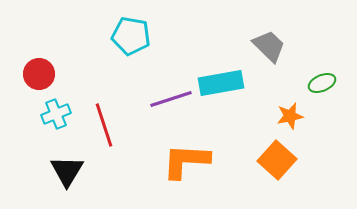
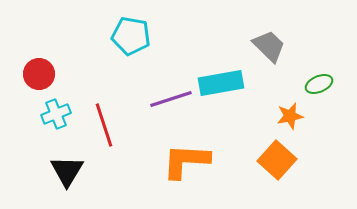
green ellipse: moved 3 px left, 1 px down
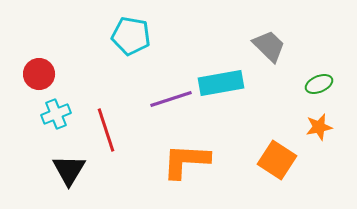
orange star: moved 29 px right, 11 px down
red line: moved 2 px right, 5 px down
orange square: rotated 9 degrees counterclockwise
black triangle: moved 2 px right, 1 px up
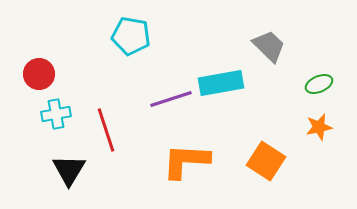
cyan cross: rotated 12 degrees clockwise
orange square: moved 11 px left, 1 px down
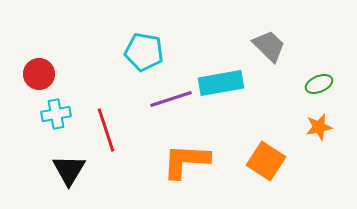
cyan pentagon: moved 13 px right, 16 px down
